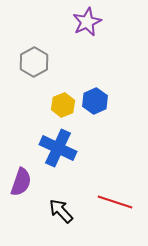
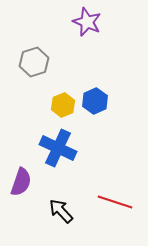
purple star: rotated 24 degrees counterclockwise
gray hexagon: rotated 12 degrees clockwise
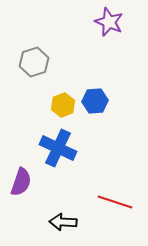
purple star: moved 22 px right
blue hexagon: rotated 20 degrees clockwise
black arrow: moved 2 px right, 11 px down; rotated 44 degrees counterclockwise
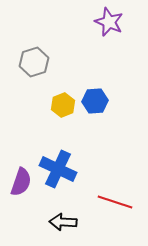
blue cross: moved 21 px down
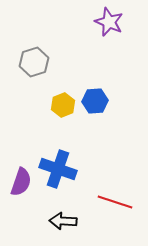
blue cross: rotated 6 degrees counterclockwise
black arrow: moved 1 px up
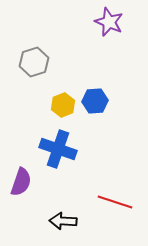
blue cross: moved 20 px up
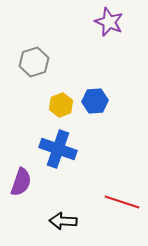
yellow hexagon: moved 2 px left
red line: moved 7 px right
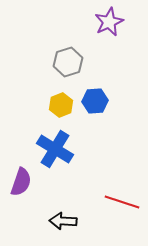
purple star: rotated 24 degrees clockwise
gray hexagon: moved 34 px right
blue cross: moved 3 px left; rotated 12 degrees clockwise
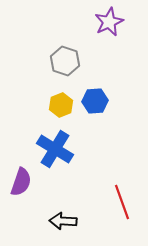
gray hexagon: moved 3 px left, 1 px up; rotated 24 degrees counterclockwise
red line: rotated 52 degrees clockwise
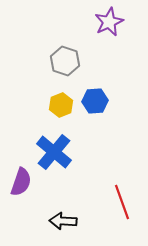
blue cross: moved 1 px left, 3 px down; rotated 9 degrees clockwise
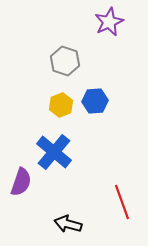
black arrow: moved 5 px right, 3 px down; rotated 12 degrees clockwise
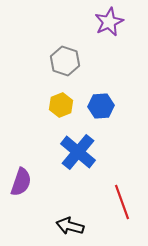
blue hexagon: moved 6 px right, 5 px down
blue cross: moved 24 px right
black arrow: moved 2 px right, 2 px down
